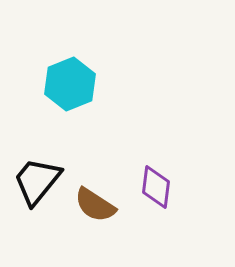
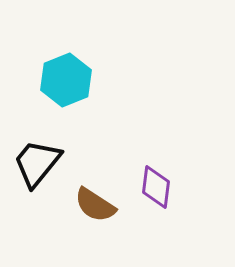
cyan hexagon: moved 4 px left, 4 px up
black trapezoid: moved 18 px up
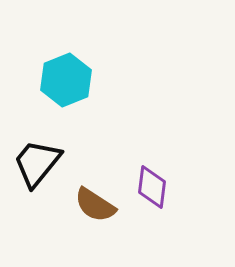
purple diamond: moved 4 px left
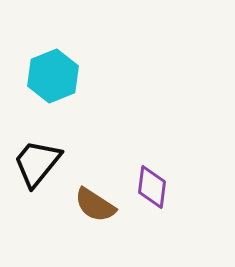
cyan hexagon: moved 13 px left, 4 px up
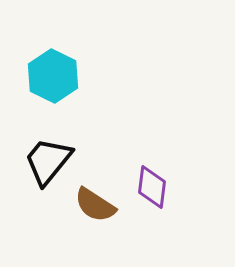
cyan hexagon: rotated 12 degrees counterclockwise
black trapezoid: moved 11 px right, 2 px up
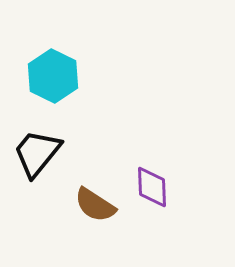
black trapezoid: moved 11 px left, 8 px up
purple diamond: rotated 9 degrees counterclockwise
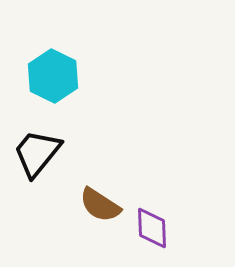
purple diamond: moved 41 px down
brown semicircle: moved 5 px right
